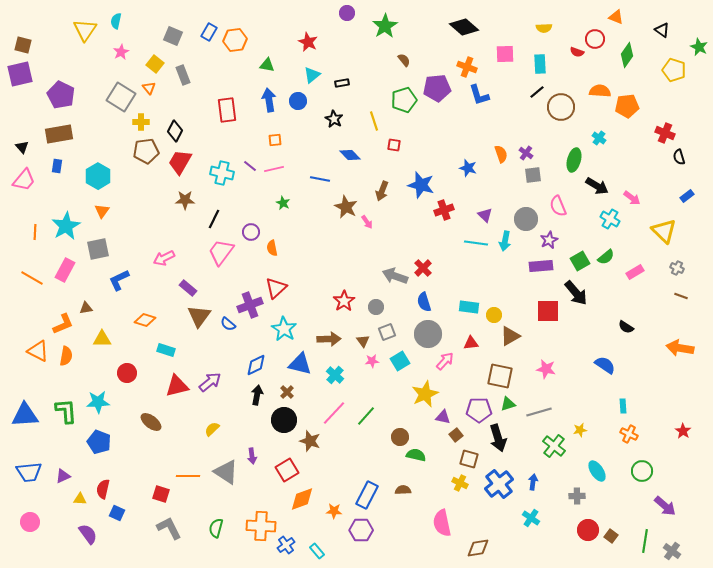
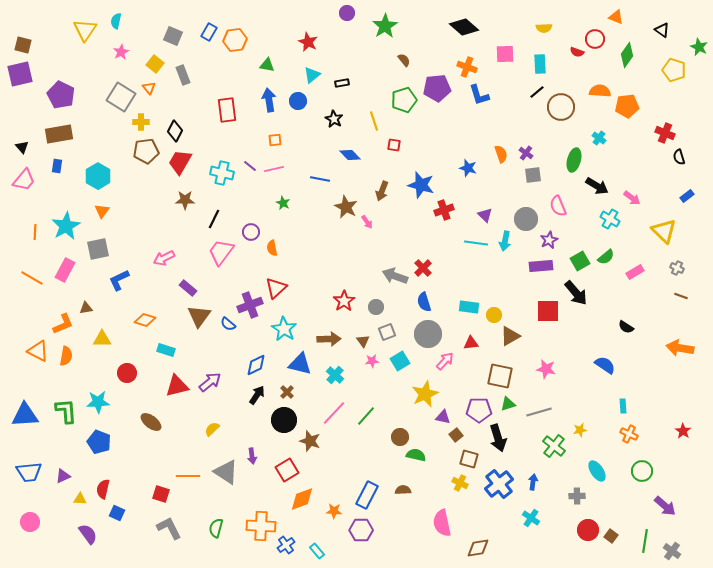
black arrow at (257, 395): rotated 24 degrees clockwise
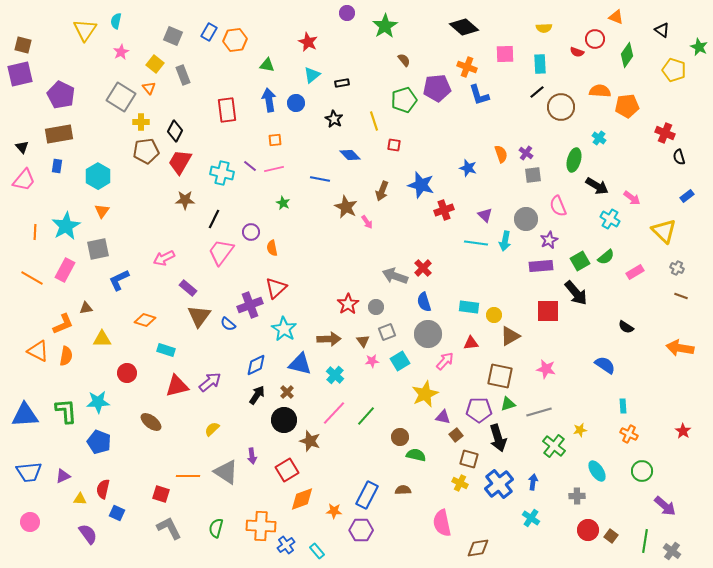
blue circle at (298, 101): moved 2 px left, 2 px down
red star at (344, 301): moved 4 px right, 3 px down
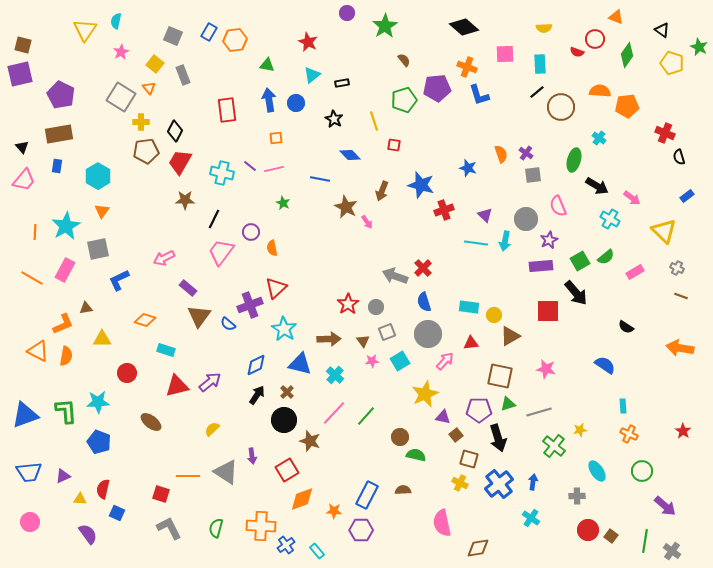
yellow pentagon at (674, 70): moved 2 px left, 7 px up
orange square at (275, 140): moved 1 px right, 2 px up
blue triangle at (25, 415): rotated 16 degrees counterclockwise
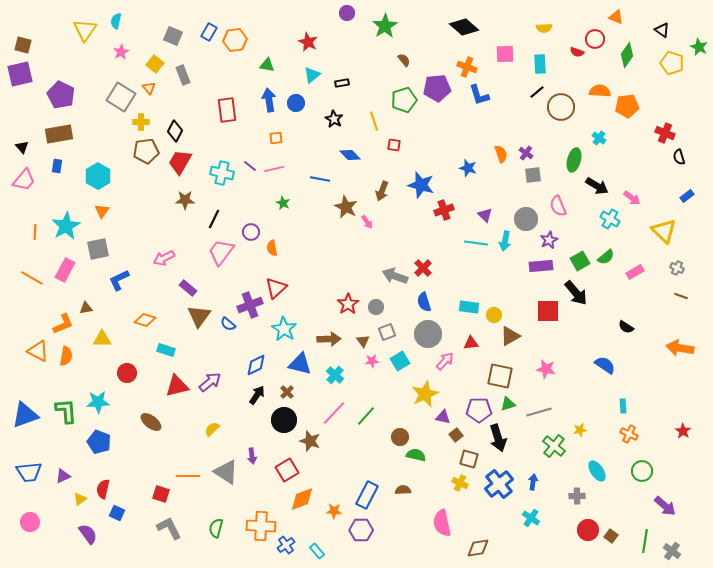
yellow triangle at (80, 499): rotated 40 degrees counterclockwise
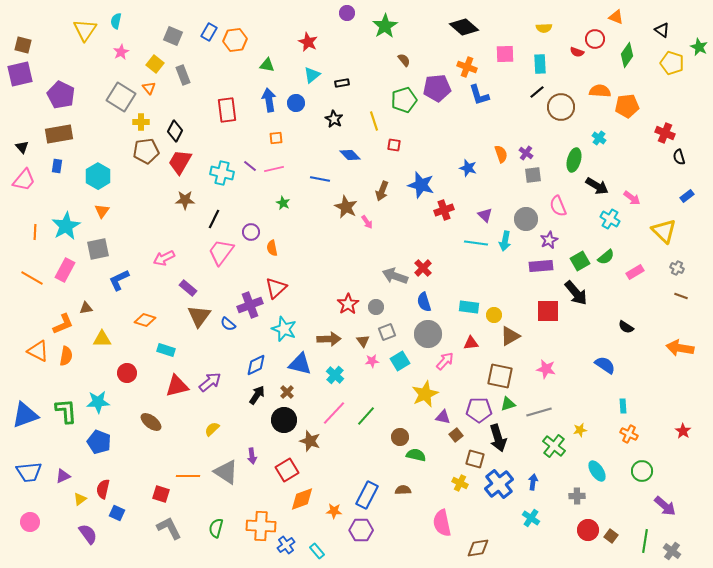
cyan star at (284, 329): rotated 10 degrees counterclockwise
brown square at (469, 459): moved 6 px right
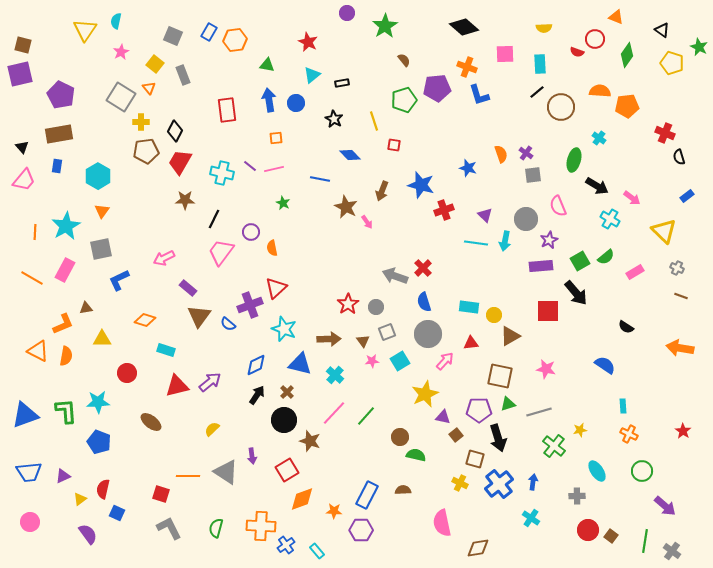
gray square at (98, 249): moved 3 px right
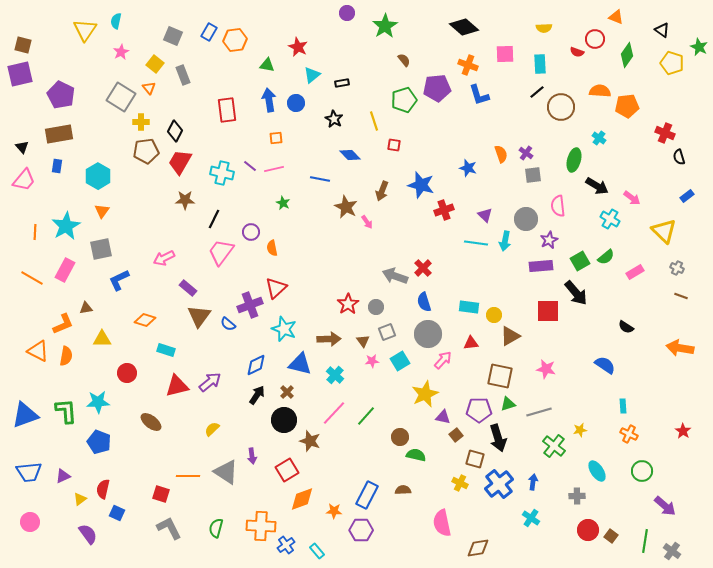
red star at (308, 42): moved 10 px left, 5 px down
orange cross at (467, 67): moved 1 px right, 2 px up
pink semicircle at (558, 206): rotated 15 degrees clockwise
pink arrow at (445, 361): moved 2 px left, 1 px up
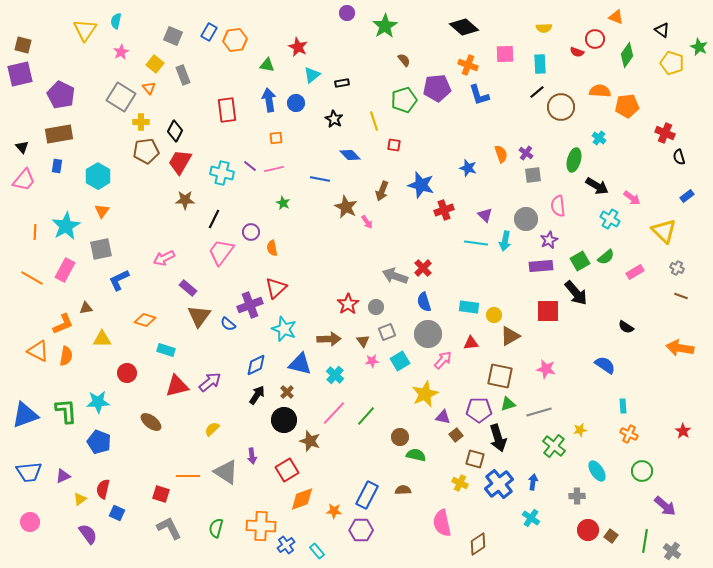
brown diamond at (478, 548): moved 4 px up; rotated 25 degrees counterclockwise
